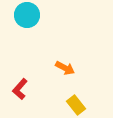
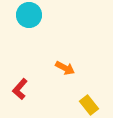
cyan circle: moved 2 px right
yellow rectangle: moved 13 px right
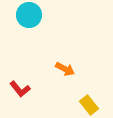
orange arrow: moved 1 px down
red L-shape: rotated 80 degrees counterclockwise
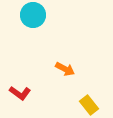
cyan circle: moved 4 px right
red L-shape: moved 4 px down; rotated 15 degrees counterclockwise
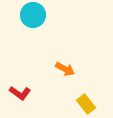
yellow rectangle: moved 3 px left, 1 px up
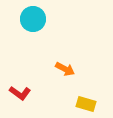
cyan circle: moved 4 px down
yellow rectangle: rotated 36 degrees counterclockwise
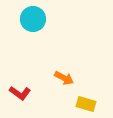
orange arrow: moved 1 px left, 9 px down
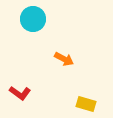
orange arrow: moved 19 px up
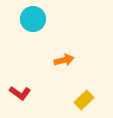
orange arrow: moved 1 px down; rotated 42 degrees counterclockwise
yellow rectangle: moved 2 px left, 4 px up; rotated 60 degrees counterclockwise
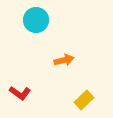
cyan circle: moved 3 px right, 1 px down
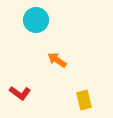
orange arrow: moved 7 px left; rotated 132 degrees counterclockwise
yellow rectangle: rotated 60 degrees counterclockwise
